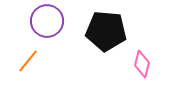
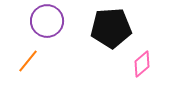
black pentagon: moved 5 px right, 3 px up; rotated 9 degrees counterclockwise
pink diamond: rotated 36 degrees clockwise
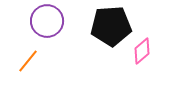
black pentagon: moved 2 px up
pink diamond: moved 13 px up
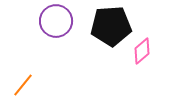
purple circle: moved 9 px right
orange line: moved 5 px left, 24 px down
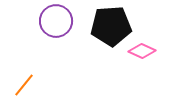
pink diamond: rotated 64 degrees clockwise
orange line: moved 1 px right
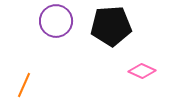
pink diamond: moved 20 px down
orange line: rotated 15 degrees counterclockwise
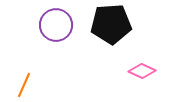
purple circle: moved 4 px down
black pentagon: moved 2 px up
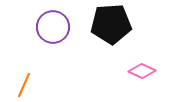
purple circle: moved 3 px left, 2 px down
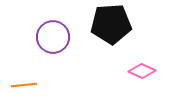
purple circle: moved 10 px down
orange line: rotated 60 degrees clockwise
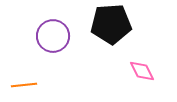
purple circle: moved 1 px up
pink diamond: rotated 40 degrees clockwise
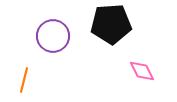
orange line: moved 5 px up; rotated 70 degrees counterclockwise
